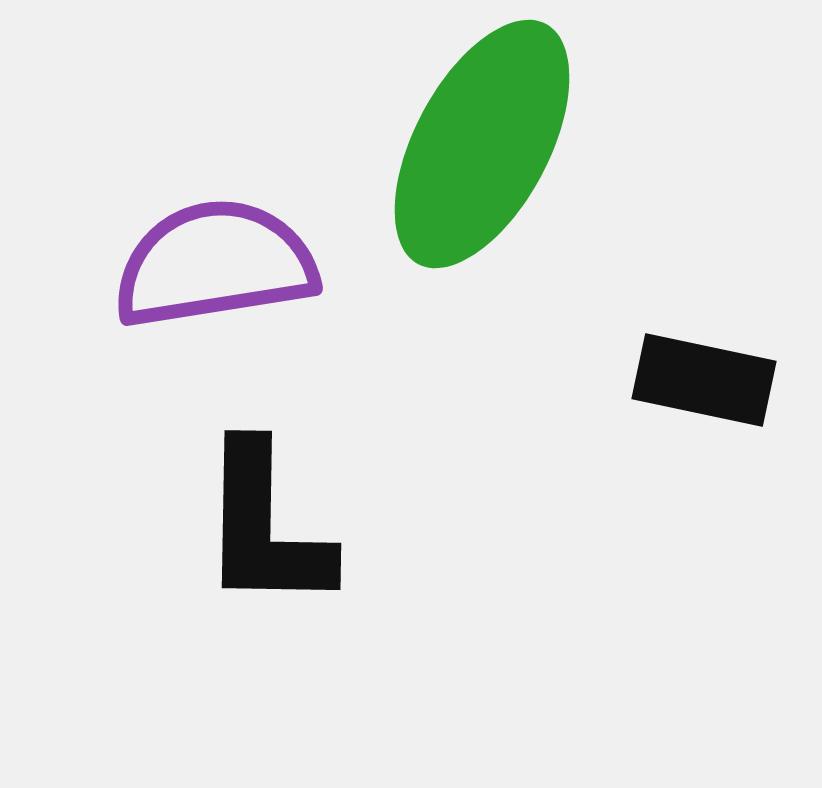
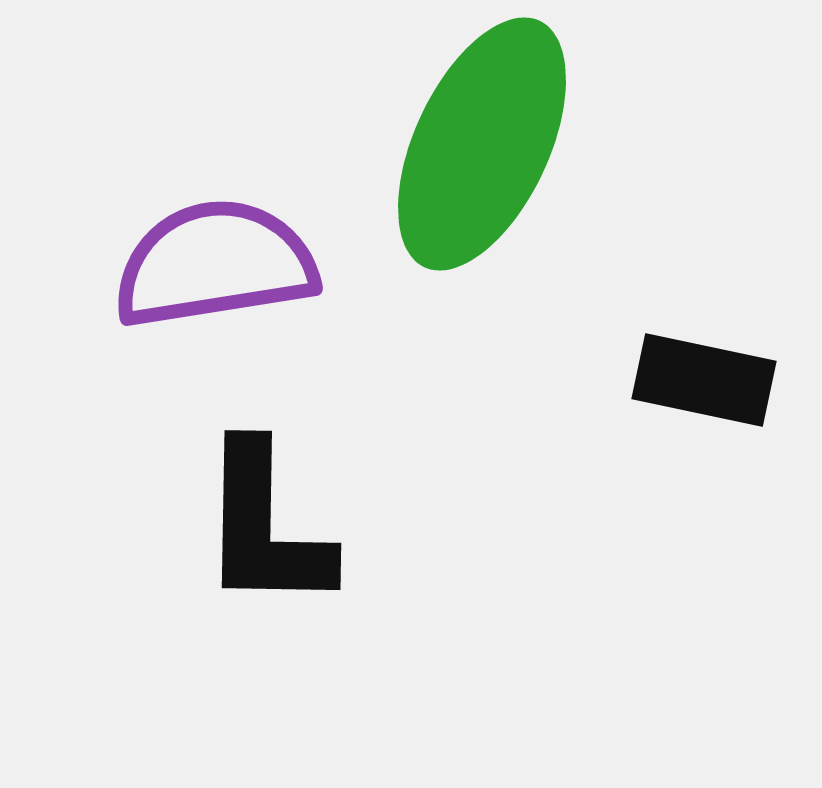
green ellipse: rotated 3 degrees counterclockwise
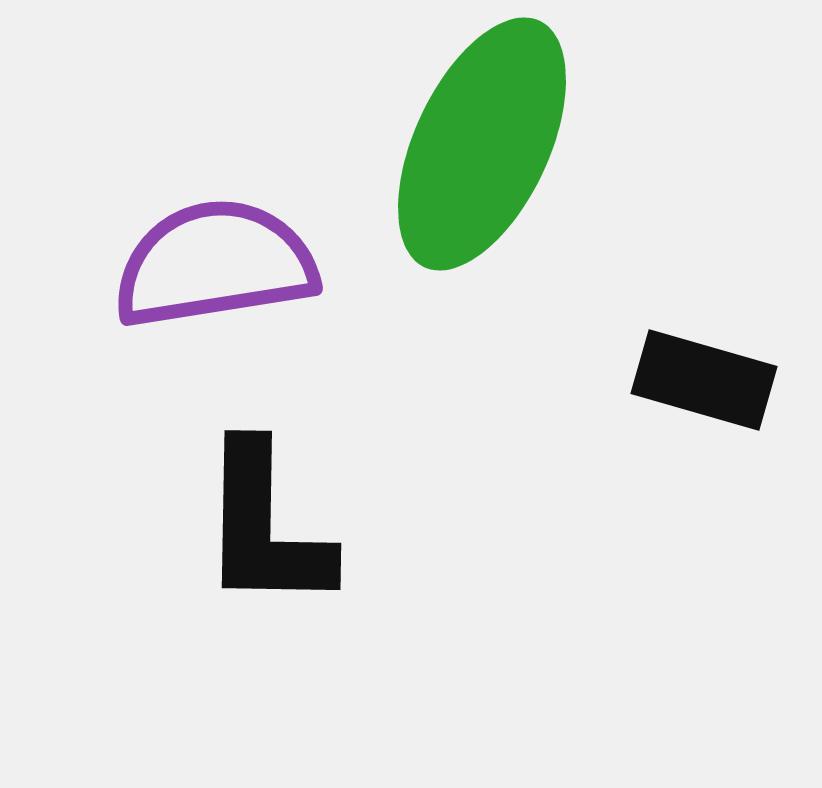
black rectangle: rotated 4 degrees clockwise
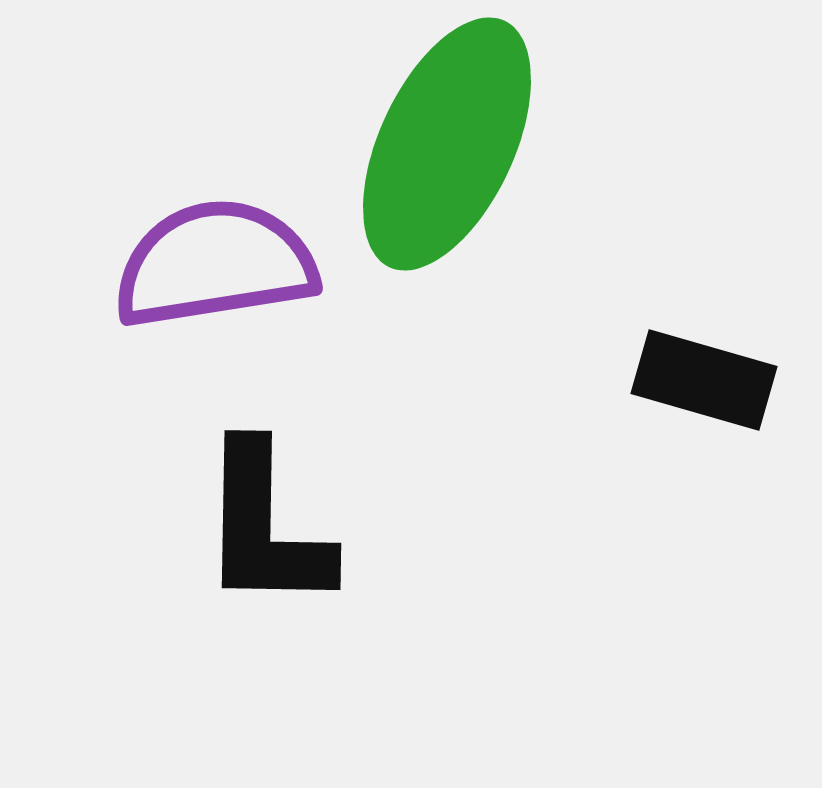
green ellipse: moved 35 px left
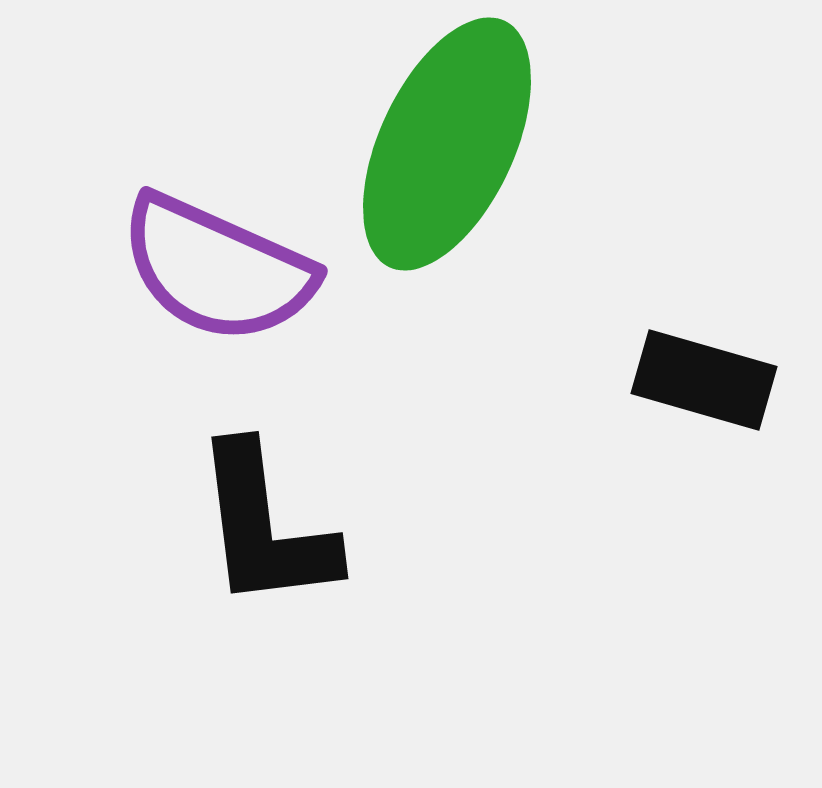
purple semicircle: moved 2 px right, 5 px down; rotated 147 degrees counterclockwise
black L-shape: rotated 8 degrees counterclockwise
